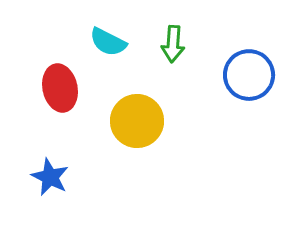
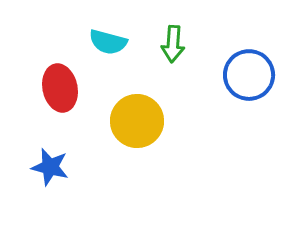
cyan semicircle: rotated 12 degrees counterclockwise
blue star: moved 10 px up; rotated 12 degrees counterclockwise
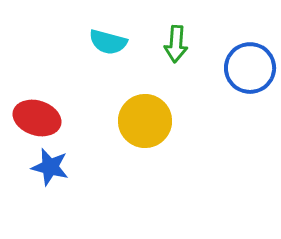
green arrow: moved 3 px right
blue circle: moved 1 px right, 7 px up
red ellipse: moved 23 px left, 30 px down; rotated 60 degrees counterclockwise
yellow circle: moved 8 px right
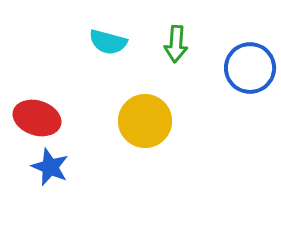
blue star: rotated 9 degrees clockwise
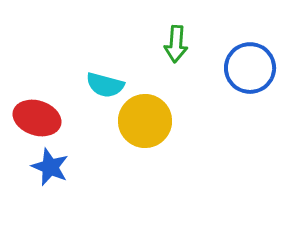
cyan semicircle: moved 3 px left, 43 px down
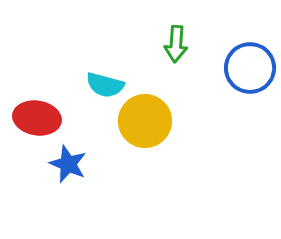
red ellipse: rotated 9 degrees counterclockwise
blue star: moved 18 px right, 3 px up
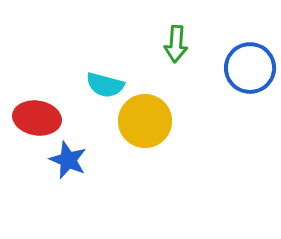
blue star: moved 4 px up
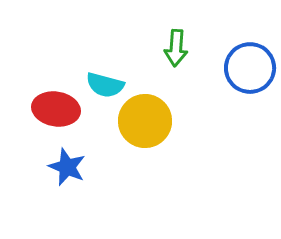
green arrow: moved 4 px down
red ellipse: moved 19 px right, 9 px up
blue star: moved 1 px left, 7 px down
